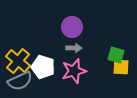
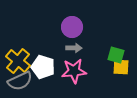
pink star: rotated 10 degrees clockwise
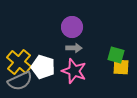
yellow cross: moved 1 px right, 1 px down
pink star: rotated 25 degrees clockwise
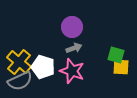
gray arrow: rotated 21 degrees counterclockwise
pink star: moved 2 px left
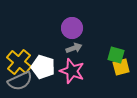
purple circle: moved 1 px down
yellow square: rotated 18 degrees counterclockwise
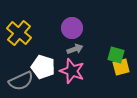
gray arrow: moved 1 px right, 1 px down
yellow cross: moved 29 px up
gray semicircle: moved 1 px right
